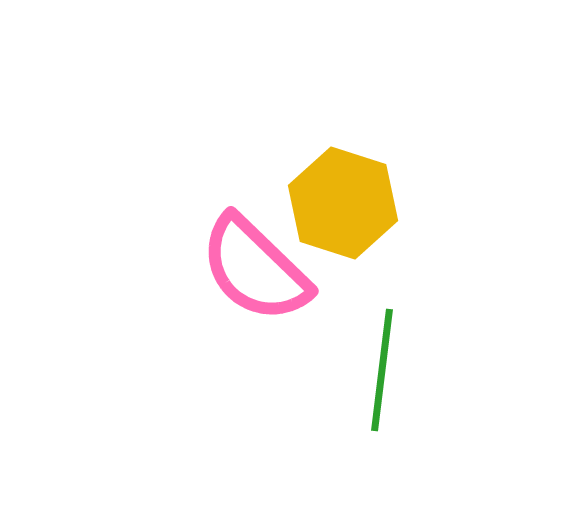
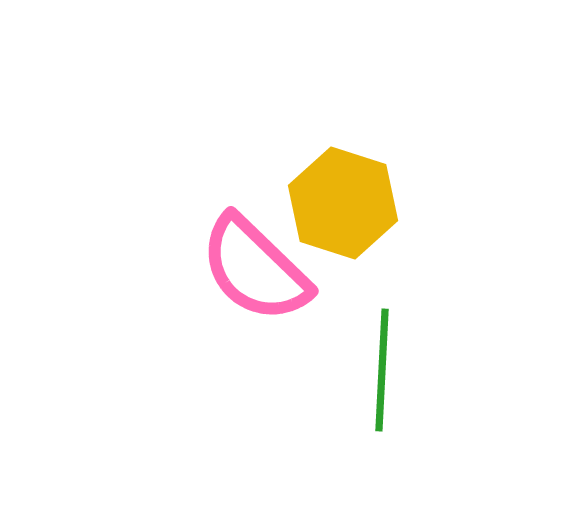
green line: rotated 4 degrees counterclockwise
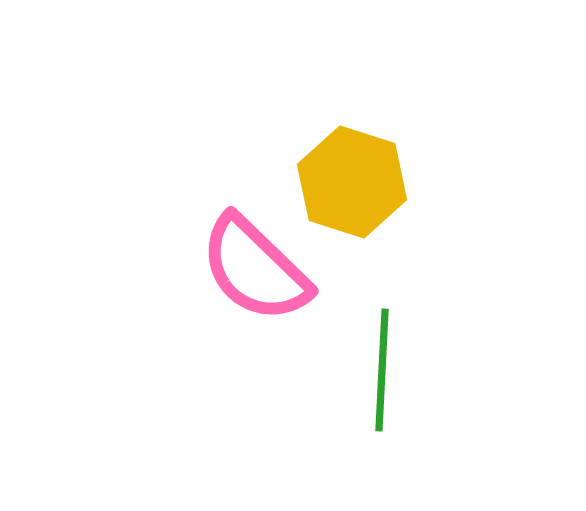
yellow hexagon: moved 9 px right, 21 px up
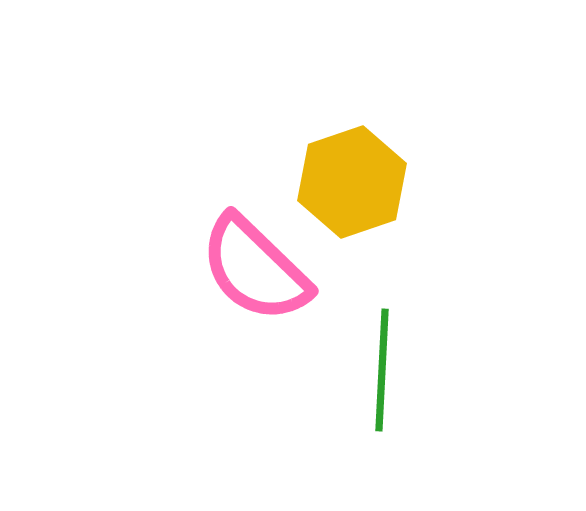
yellow hexagon: rotated 23 degrees clockwise
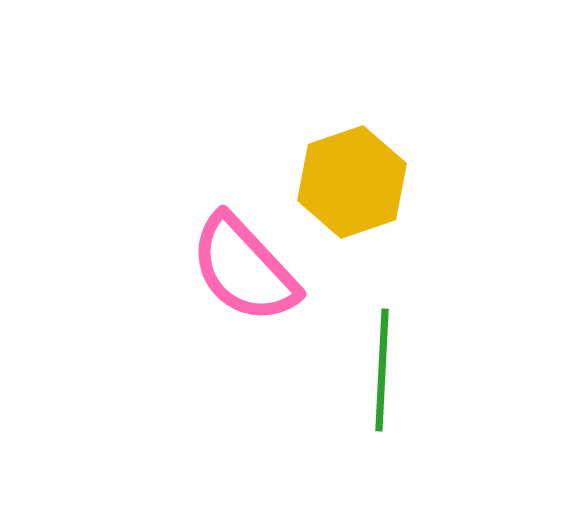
pink semicircle: moved 11 px left; rotated 3 degrees clockwise
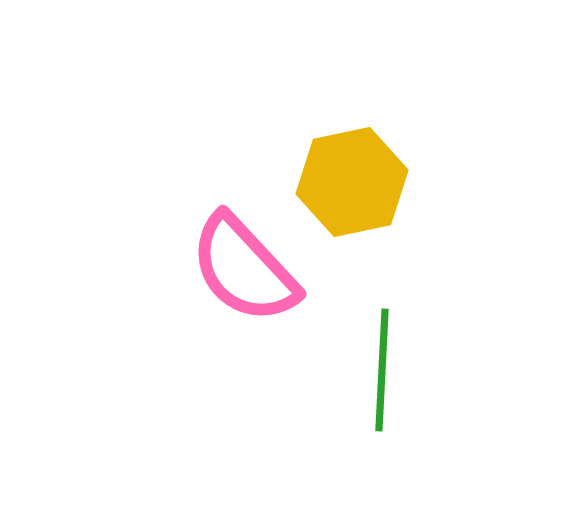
yellow hexagon: rotated 7 degrees clockwise
